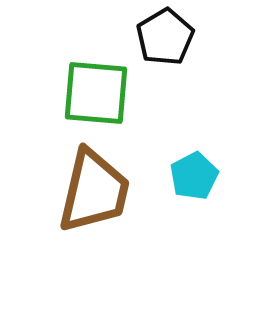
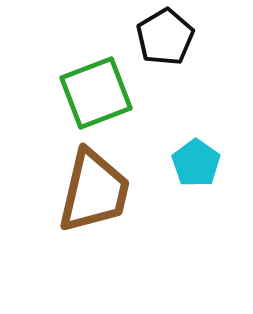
green square: rotated 26 degrees counterclockwise
cyan pentagon: moved 2 px right, 13 px up; rotated 9 degrees counterclockwise
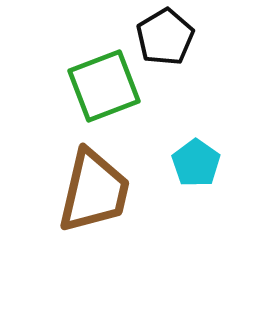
green square: moved 8 px right, 7 px up
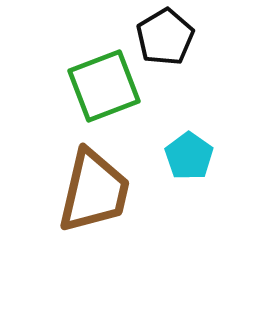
cyan pentagon: moved 7 px left, 7 px up
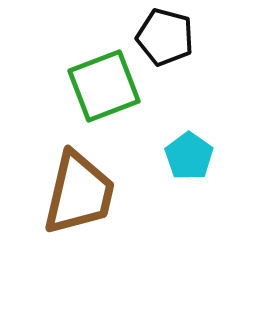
black pentagon: rotated 26 degrees counterclockwise
brown trapezoid: moved 15 px left, 2 px down
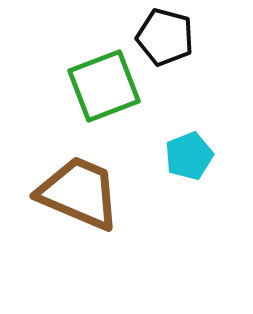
cyan pentagon: rotated 15 degrees clockwise
brown trapezoid: rotated 80 degrees counterclockwise
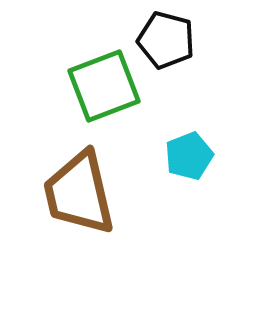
black pentagon: moved 1 px right, 3 px down
brown trapezoid: rotated 126 degrees counterclockwise
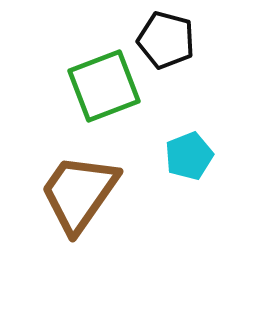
brown trapezoid: rotated 48 degrees clockwise
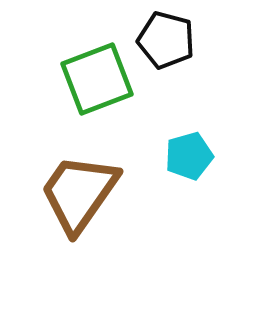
green square: moved 7 px left, 7 px up
cyan pentagon: rotated 6 degrees clockwise
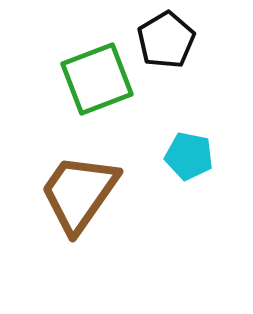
black pentagon: rotated 26 degrees clockwise
cyan pentagon: rotated 27 degrees clockwise
